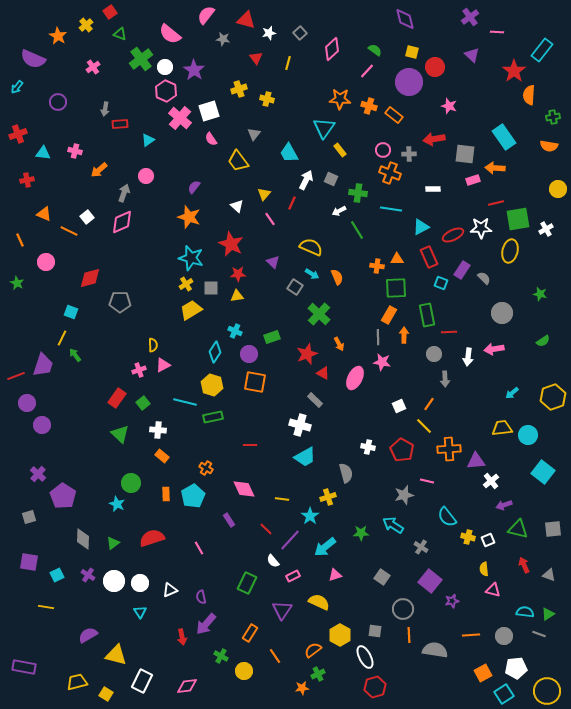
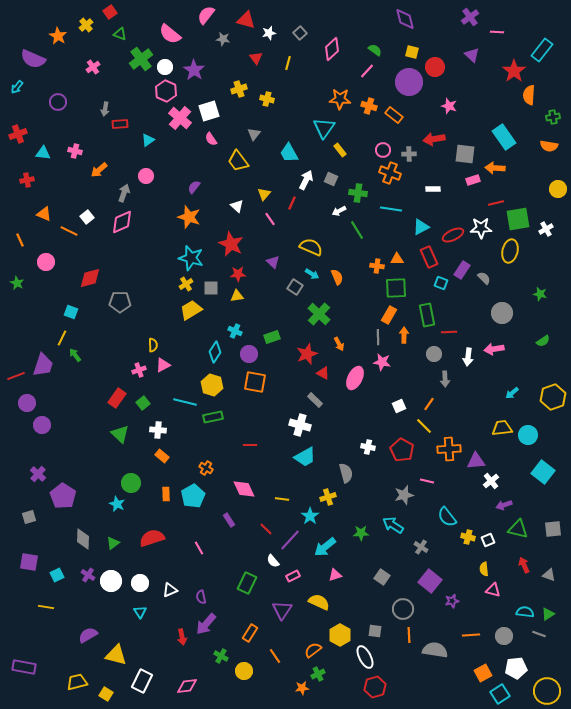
white circle at (114, 581): moved 3 px left
cyan square at (504, 694): moved 4 px left
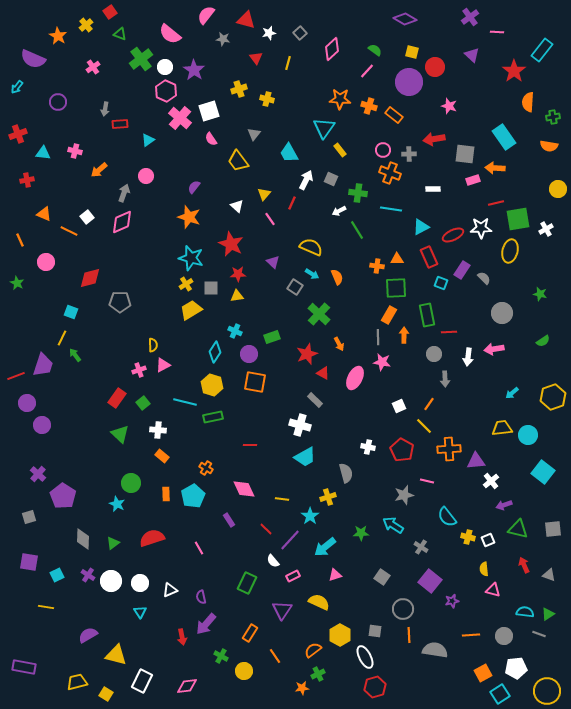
purple diamond at (405, 19): rotated 45 degrees counterclockwise
orange semicircle at (529, 95): moved 1 px left, 7 px down
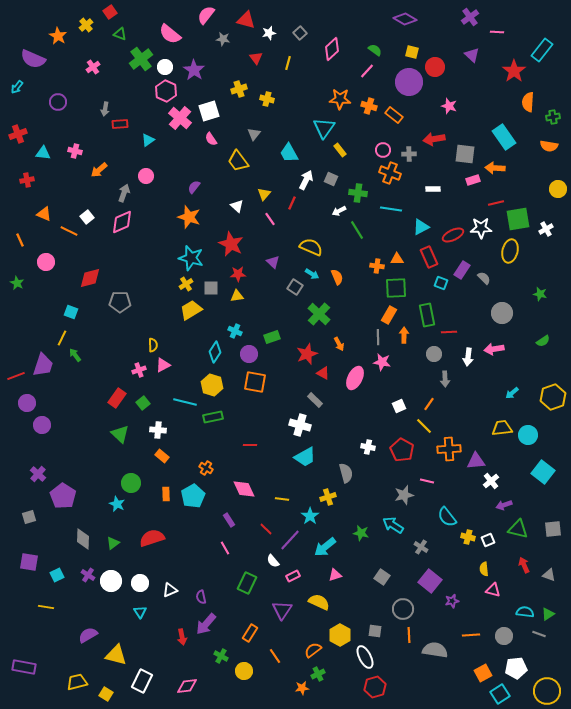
green star at (361, 533): rotated 14 degrees clockwise
pink line at (199, 548): moved 26 px right
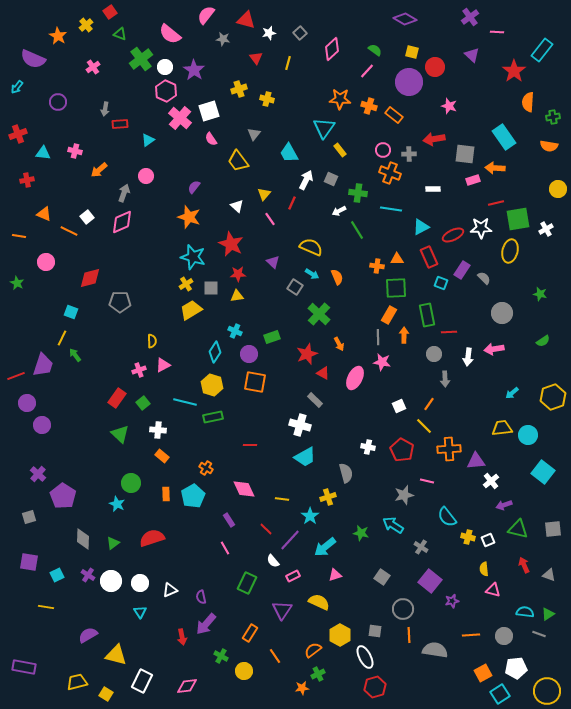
orange line at (20, 240): moved 1 px left, 4 px up; rotated 56 degrees counterclockwise
cyan star at (191, 258): moved 2 px right, 1 px up
yellow semicircle at (153, 345): moved 1 px left, 4 px up
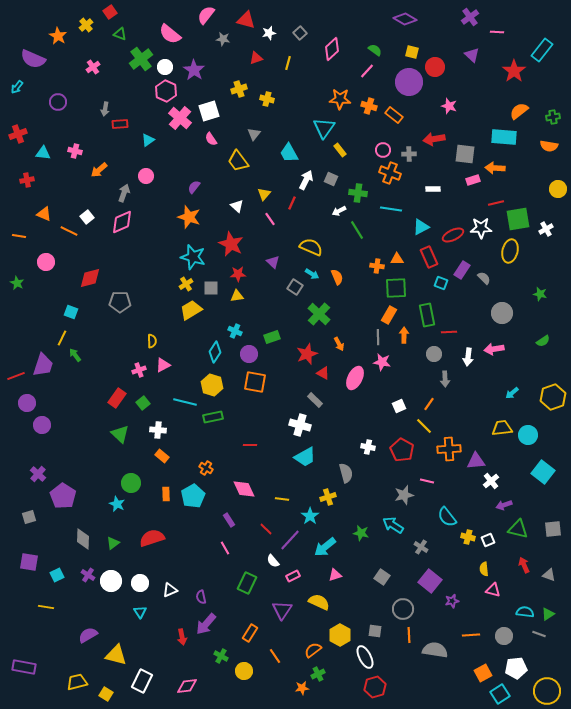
red triangle at (256, 58): rotated 48 degrees clockwise
orange semicircle at (528, 102): moved 9 px left, 9 px down; rotated 48 degrees clockwise
cyan rectangle at (504, 137): rotated 50 degrees counterclockwise
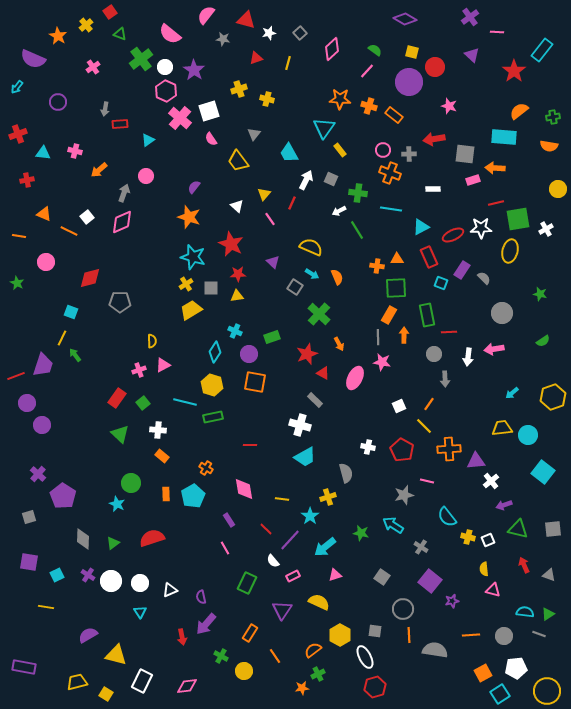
pink diamond at (244, 489): rotated 15 degrees clockwise
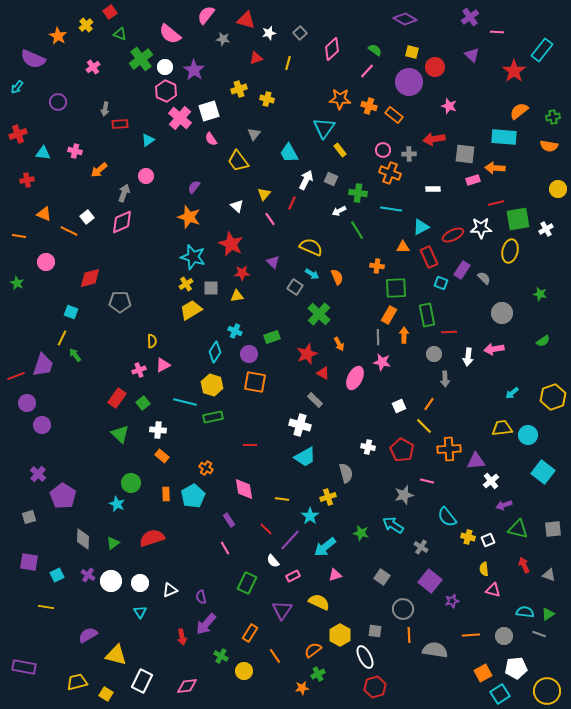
orange triangle at (397, 259): moved 6 px right, 12 px up
red star at (238, 274): moved 4 px right, 1 px up
